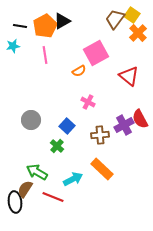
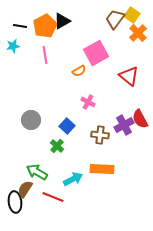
brown cross: rotated 12 degrees clockwise
orange rectangle: rotated 40 degrees counterclockwise
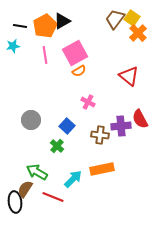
yellow square: moved 3 px down
pink square: moved 21 px left
purple cross: moved 3 px left, 1 px down; rotated 24 degrees clockwise
orange rectangle: rotated 15 degrees counterclockwise
cyan arrow: rotated 18 degrees counterclockwise
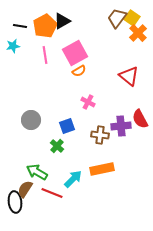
brown trapezoid: moved 2 px right, 1 px up
blue square: rotated 28 degrees clockwise
red line: moved 1 px left, 4 px up
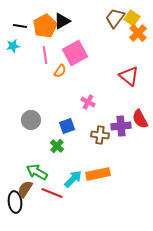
brown trapezoid: moved 2 px left
orange semicircle: moved 19 px left; rotated 24 degrees counterclockwise
orange rectangle: moved 4 px left, 5 px down
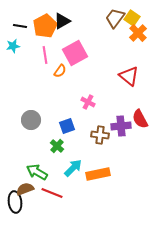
cyan arrow: moved 11 px up
brown semicircle: rotated 36 degrees clockwise
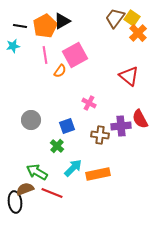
pink square: moved 2 px down
pink cross: moved 1 px right, 1 px down
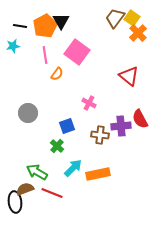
black triangle: moved 1 px left; rotated 30 degrees counterclockwise
pink square: moved 2 px right, 3 px up; rotated 25 degrees counterclockwise
orange semicircle: moved 3 px left, 3 px down
gray circle: moved 3 px left, 7 px up
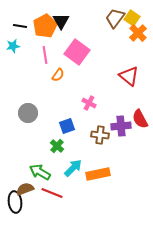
orange semicircle: moved 1 px right, 1 px down
green arrow: moved 3 px right
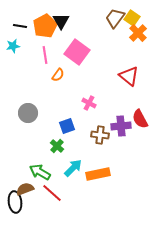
red line: rotated 20 degrees clockwise
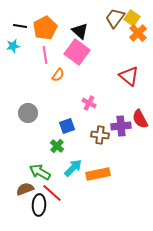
black triangle: moved 19 px right, 10 px down; rotated 18 degrees counterclockwise
orange pentagon: moved 2 px down
black ellipse: moved 24 px right, 3 px down; rotated 10 degrees clockwise
